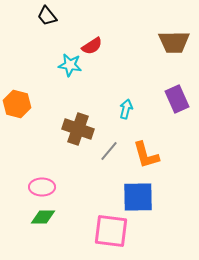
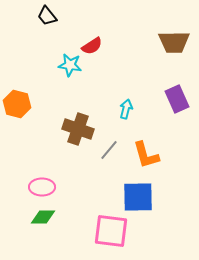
gray line: moved 1 px up
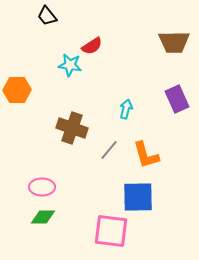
orange hexagon: moved 14 px up; rotated 16 degrees counterclockwise
brown cross: moved 6 px left, 1 px up
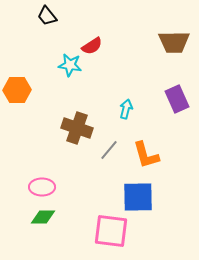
brown cross: moved 5 px right
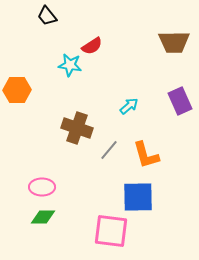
purple rectangle: moved 3 px right, 2 px down
cyan arrow: moved 3 px right, 3 px up; rotated 36 degrees clockwise
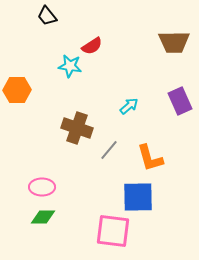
cyan star: moved 1 px down
orange L-shape: moved 4 px right, 3 px down
pink square: moved 2 px right
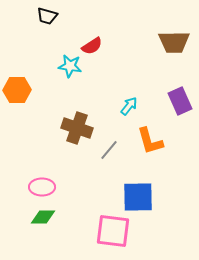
black trapezoid: rotated 35 degrees counterclockwise
cyan arrow: rotated 12 degrees counterclockwise
orange L-shape: moved 17 px up
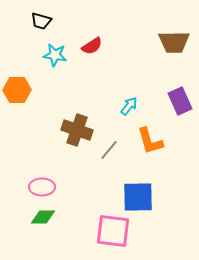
black trapezoid: moved 6 px left, 5 px down
cyan star: moved 15 px left, 11 px up
brown cross: moved 2 px down
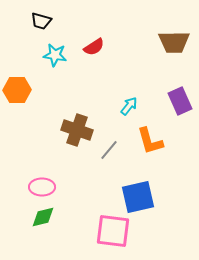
red semicircle: moved 2 px right, 1 px down
blue square: rotated 12 degrees counterclockwise
green diamond: rotated 15 degrees counterclockwise
